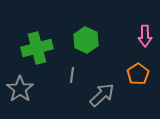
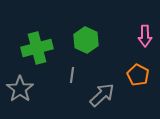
orange pentagon: moved 1 px down; rotated 10 degrees counterclockwise
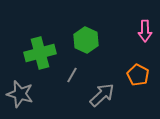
pink arrow: moved 5 px up
green cross: moved 3 px right, 5 px down
gray line: rotated 21 degrees clockwise
gray star: moved 5 px down; rotated 20 degrees counterclockwise
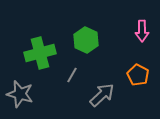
pink arrow: moved 3 px left
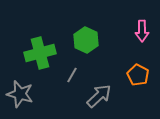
gray arrow: moved 3 px left, 1 px down
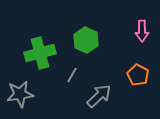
gray star: rotated 24 degrees counterclockwise
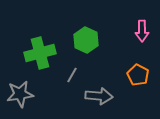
gray arrow: rotated 48 degrees clockwise
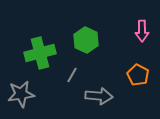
gray star: moved 1 px right
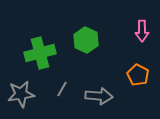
gray line: moved 10 px left, 14 px down
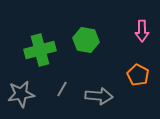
green hexagon: rotated 15 degrees counterclockwise
green cross: moved 3 px up
